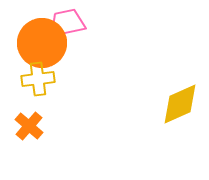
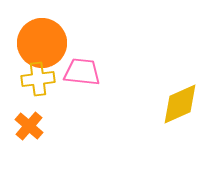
pink trapezoid: moved 15 px right, 49 px down; rotated 18 degrees clockwise
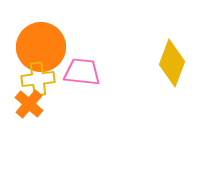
orange circle: moved 1 px left, 4 px down
yellow diamond: moved 8 px left, 41 px up; rotated 45 degrees counterclockwise
orange cross: moved 22 px up
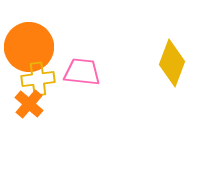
orange circle: moved 12 px left
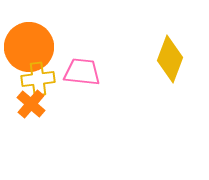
yellow diamond: moved 2 px left, 4 px up
orange cross: moved 2 px right
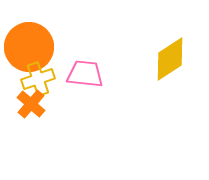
yellow diamond: rotated 36 degrees clockwise
pink trapezoid: moved 3 px right, 2 px down
yellow cross: rotated 12 degrees counterclockwise
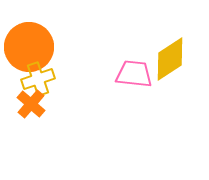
pink trapezoid: moved 49 px right
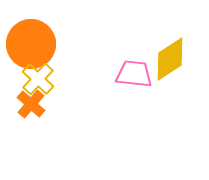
orange circle: moved 2 px right, 3 px up
yellow cross: rotated 28 degrees counterclockwise
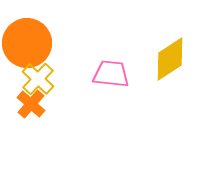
orange circle: moved 4 px left, 1 px up
pink trapezoid: moved 23 px left
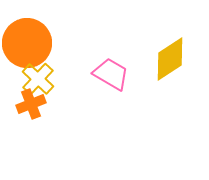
pink trapezoid: rotated 24 degrees clockwise
orange cross: rotated 28 degrees clockwise
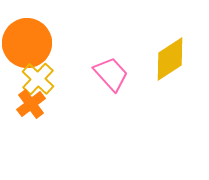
pink trapezoid: rotated 18 degrees clockwise
orange cross: rotated 16 degrees counterclockwise
